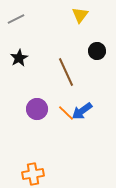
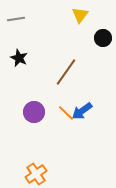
gray line: rotated 18 degrees clockwise
black circle: moved 6 px right, 13 px up
black star: rotated 18 degrees counterclockwise
brown line: rotated 60 degrees clockwise
purple circle: moved 3 px left, 3 px down
orange cross: moved 3 px right; rotated 25 degrees counterclockwise
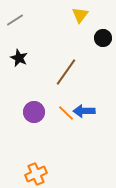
gray line: moved 1 px left, 1 px down; rotated 24 degrees counterclockwise
blue arrow: moved 2 px right; rotated 35 degrees clockwise
orange cross: rotated 10 degrees clockwise
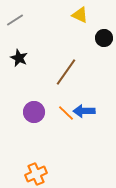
yellow triangle: rotated 42 degrees counterclockwise
black circle: moved 1 px right
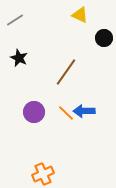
orange cross: moved 7 px right
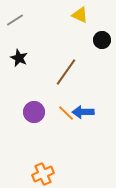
black circle: moved 2 px left, 2 px down
blue arrow: moved 1 px left, 1 px down
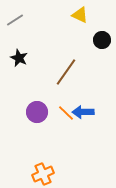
purple circle: moved 3 px right
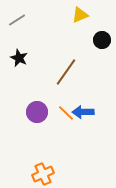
yellow triangle: rotated 48 degrees counterclockwise
gray line: moved 2 px right
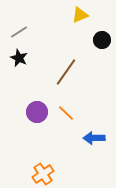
gray line: moved 2 px right, 12 px down
blue arrow: moved 11 px right, 26 px down
orange cross: rotated 10 degrees counterclockwise
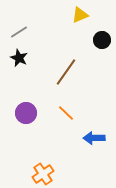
purple circle: moved 11 px left, 1 px down
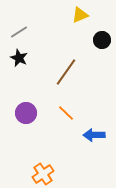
blue arrow: moved 3 px up
